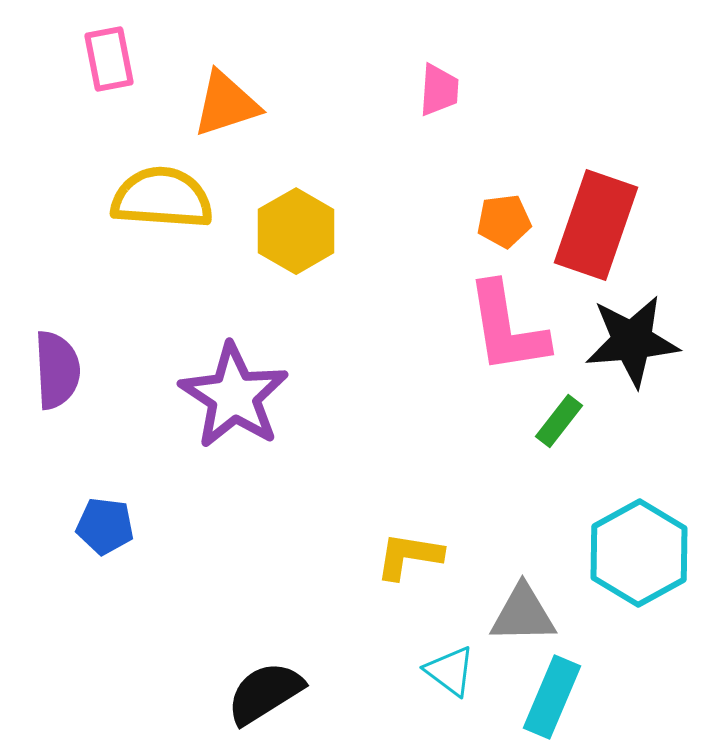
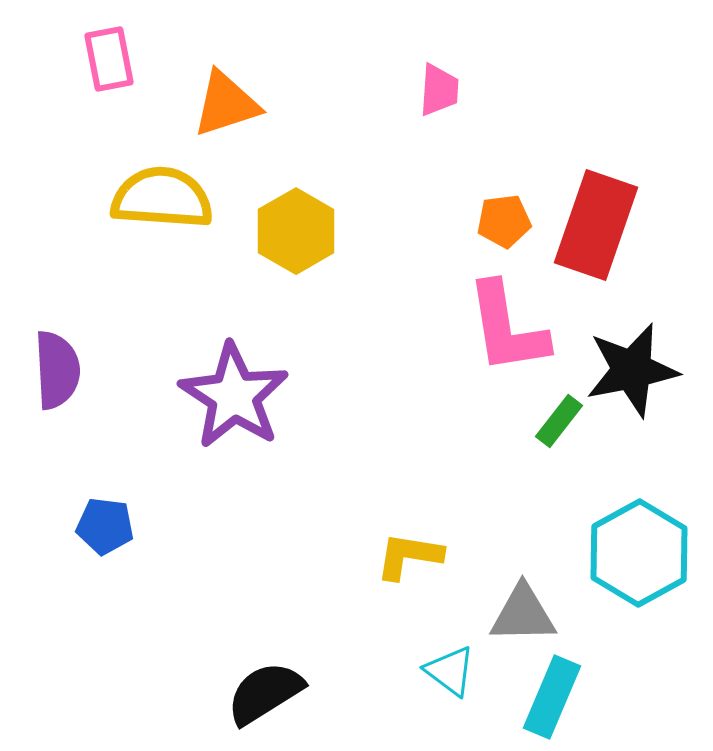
black star: moved 29 px down; rotated 6 degrees counterclockwise
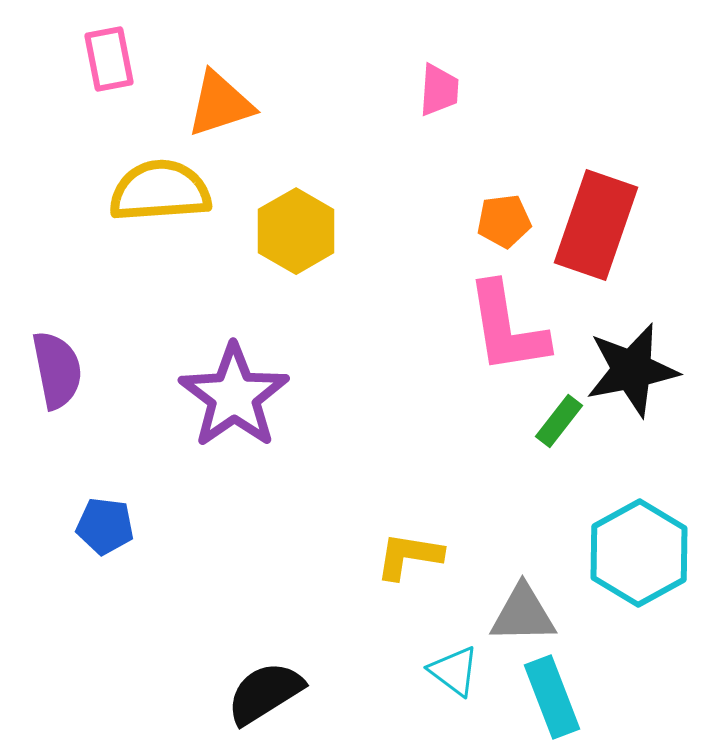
orange triangle: moved 6 px left
yellow semicircle: moved 2 px left, 7 px up; rotated 8 degrees counterclockwise
purple semicircle: rotated 8 degrees counterclockwise
purple star: rotated 4 degrees clockwise
cyan triangle: moved 4 px right
cyan rectangle: rotated 44 degrees counterclockwise
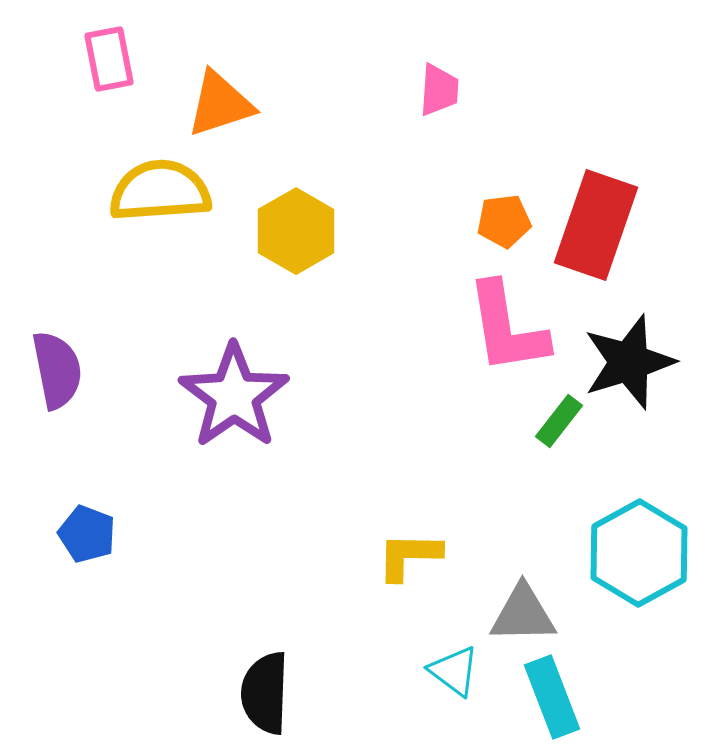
black star: moved 3 px left, 8 px up; rotated 6 degrees counterclockwise
blue pentagon: moved 18 px left, 8 px down; rotated 14 degrees clockwise
yellow L-shape: rotated 8 degrees counterclockwise
black semicircle: rotated 56 degrees counterclockwise
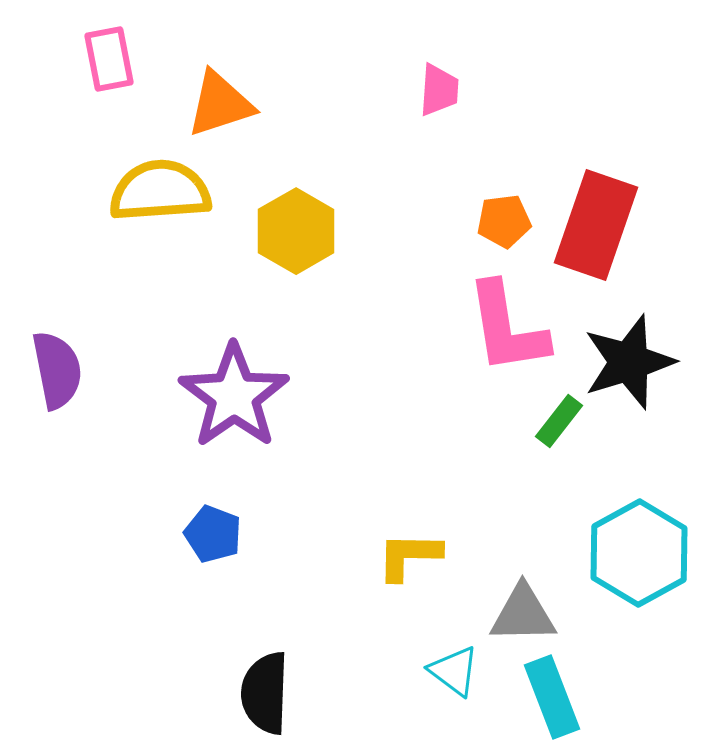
blue pentagon: moved 126 px right
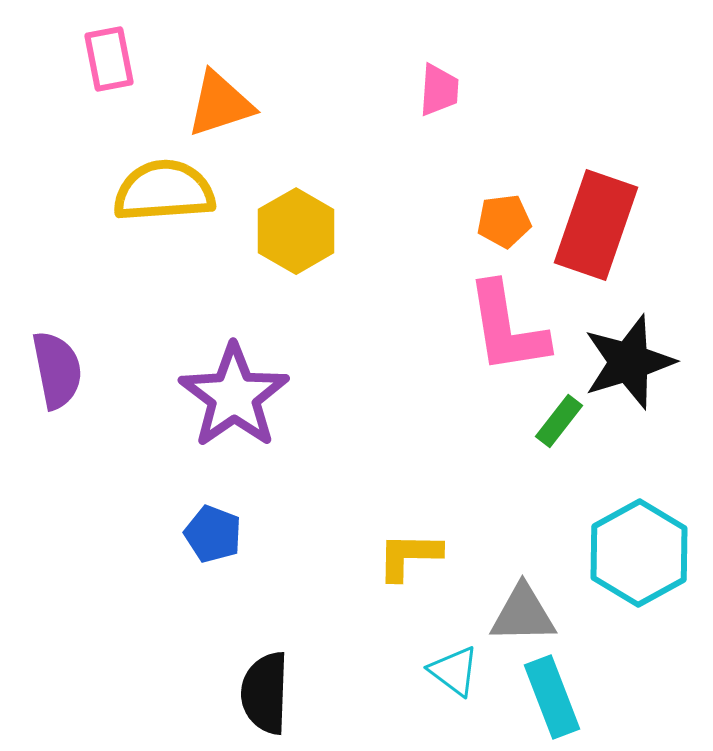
yellow semicircle: moved 4 px right
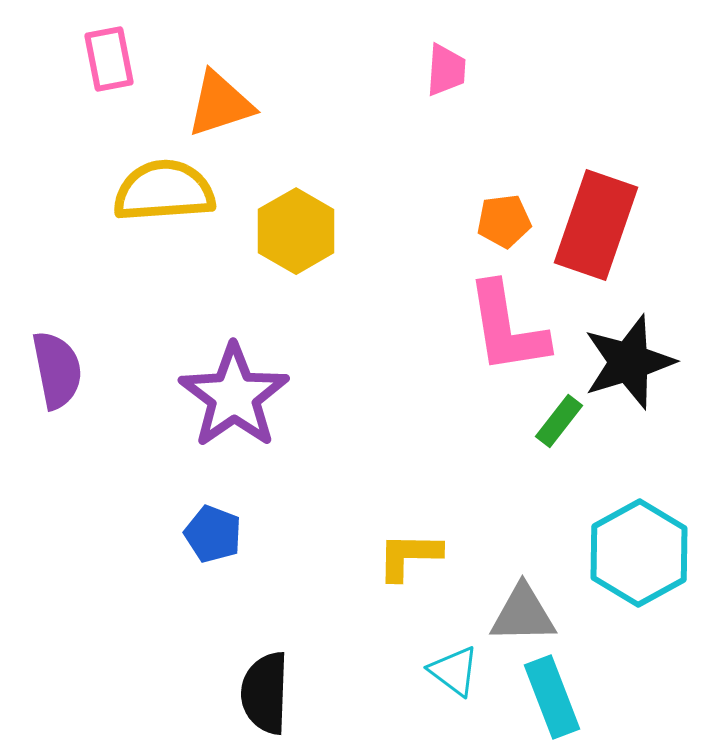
pink trapezoid: moved 7 px right, 20 px up
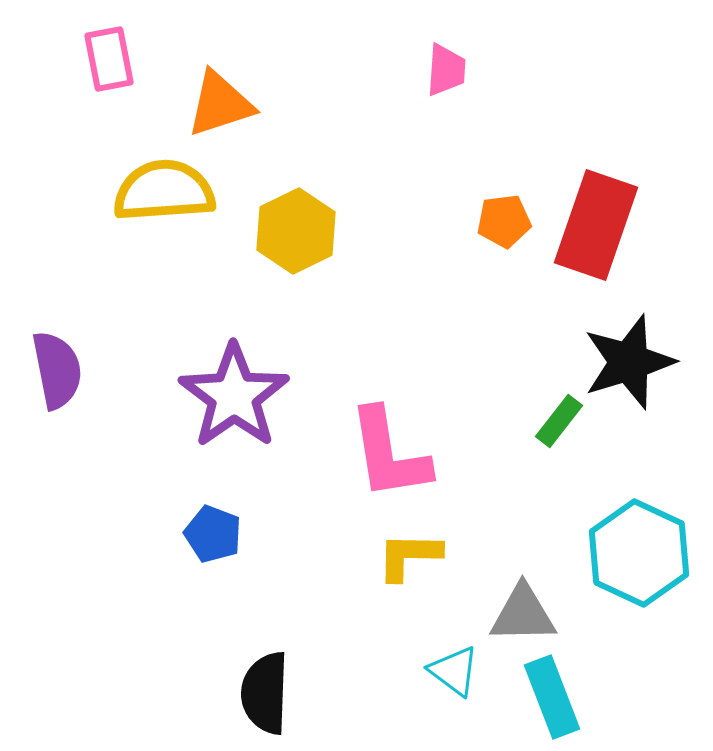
yellow hexagon: rotated 4 degrees clockwise
pink L-shape: moved 118 px left, 126 px down
cyan hexagon: rotated 6 degrees counterclockwise
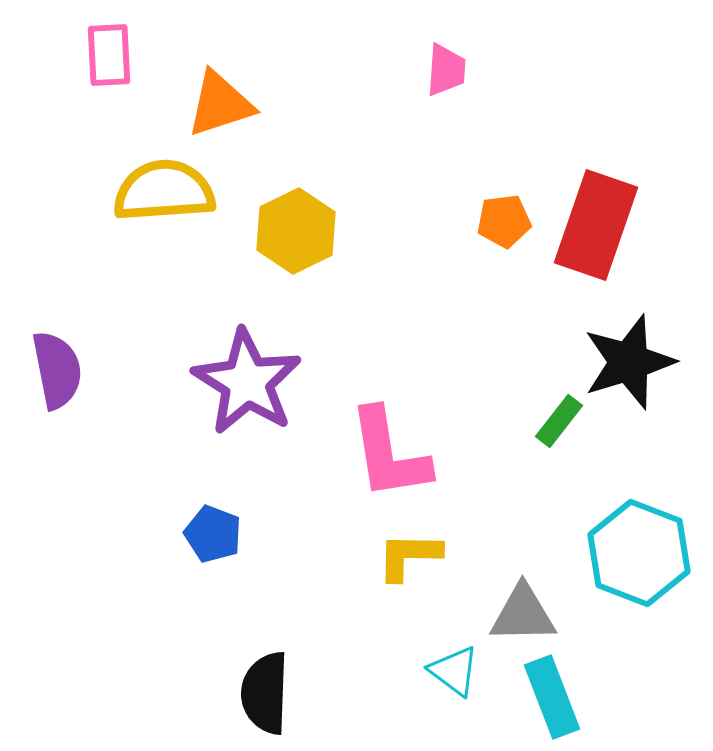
pink rectangle: moved 4 px up; rotated 8 degrees clockwise
purple star: moved 13 px right, 14 px up; rotated 5 degrees counterclockwise
cyan hexagon: rotated 4 degrees counterclockwise
